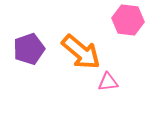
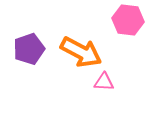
orange arrow: rotated 12 degrees counterclockwise
pink triangle: moved 4 px left; rotated 10 degrees clockwise
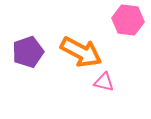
purple pentagon: moved 1 px left, 3 px down
pink triangle: rotated 10 degrees clockwise
